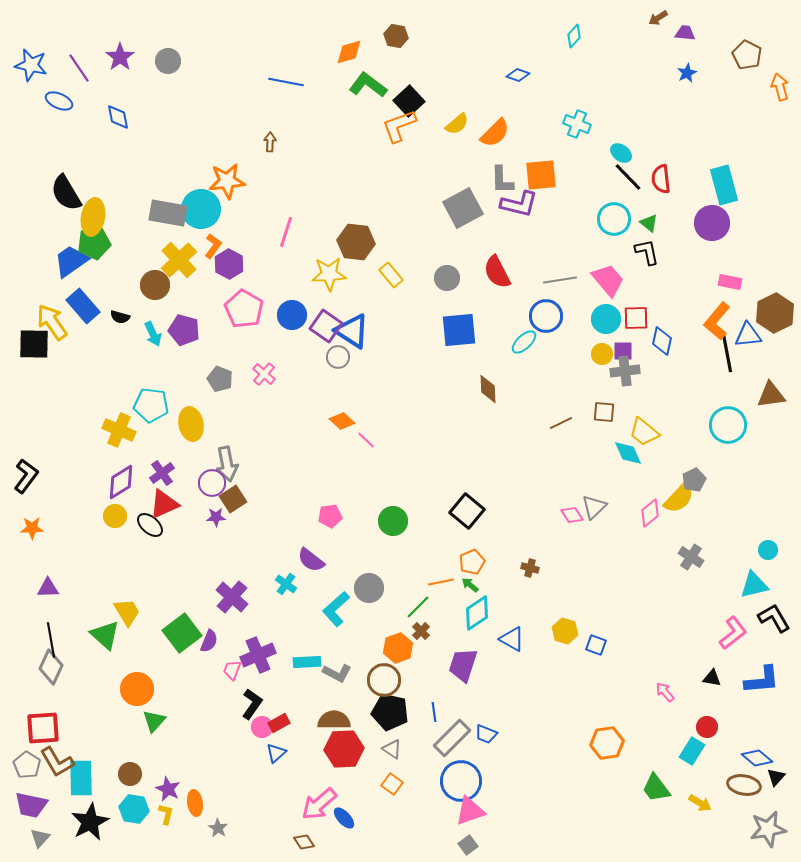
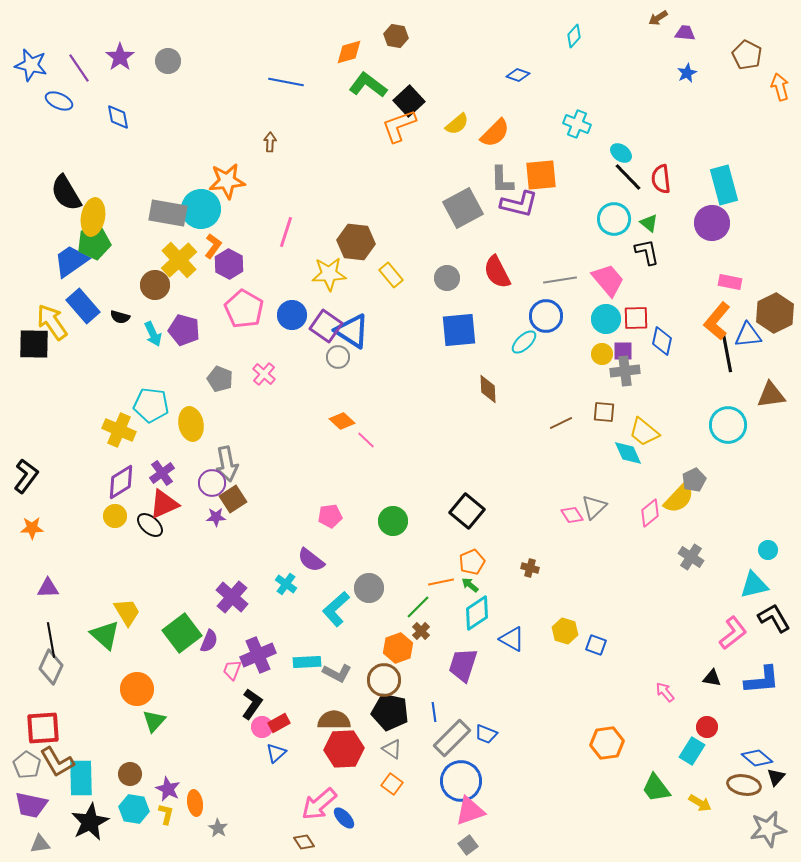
gray triangle at (40, 838): moved 6 px down; rotated 40 degrees clockwise
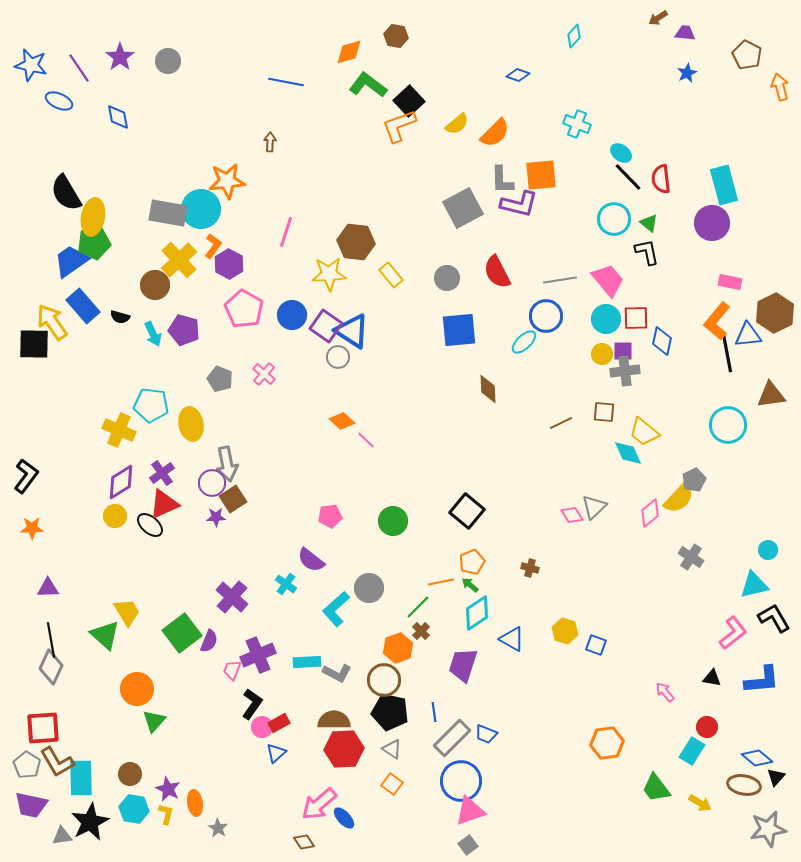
gray triangle at (40, 844): moved 22 px right, 8 px up
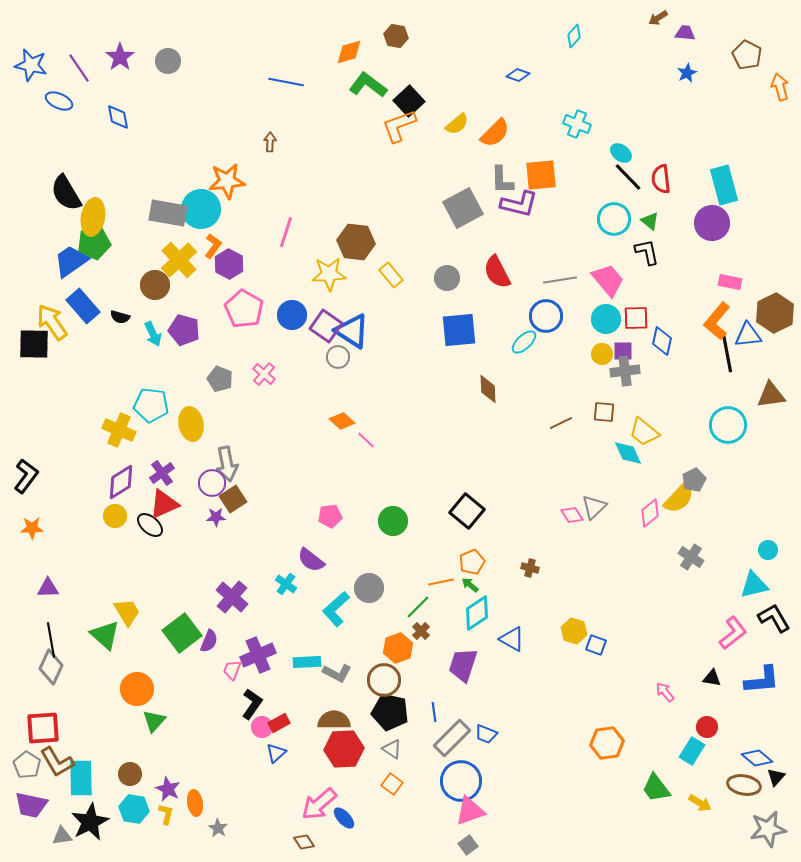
green triangle at (649, 223): moved 1 px right, 2 px up
yellow hexagon at (565, 631): moved 9 px right
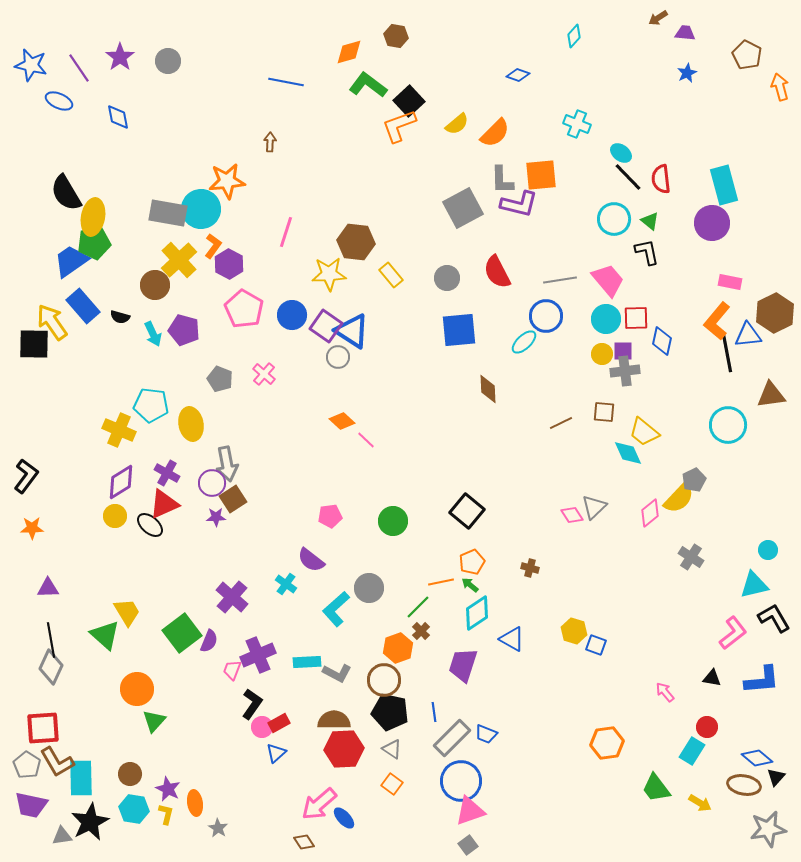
purple cross at (162, 473): moved 5 px right; rotated 25 degrees counterclockwise
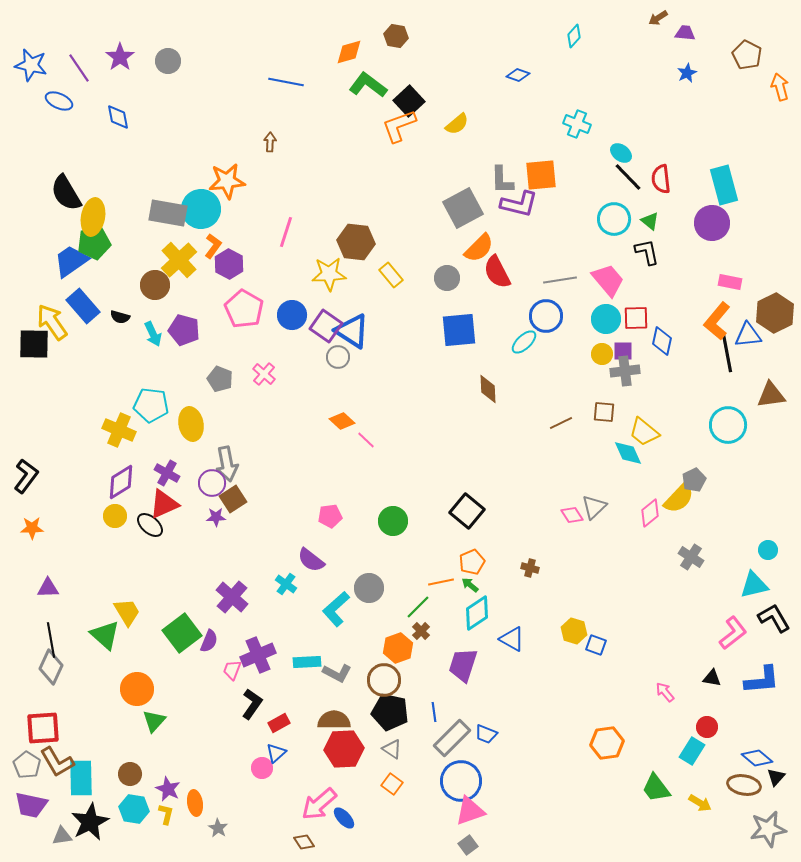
orange semicircle at (495, 133): moved 16 px left, 115 px down
pink circle at (262, 727): moved 41 px down
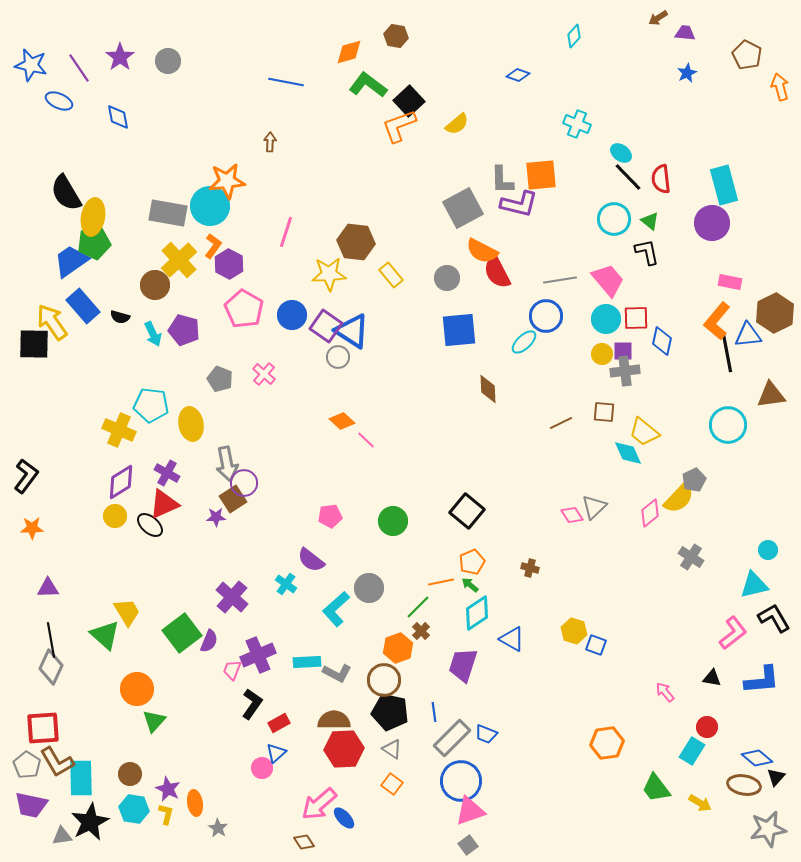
cyan circle at (201, 209): moved 9 px right, 3 px up
orange semicircle at (479, 248): moved 3 px right, 3 px down; rotated 72 degrees clockwise
purple circle at (212, 483): moved 32 px right
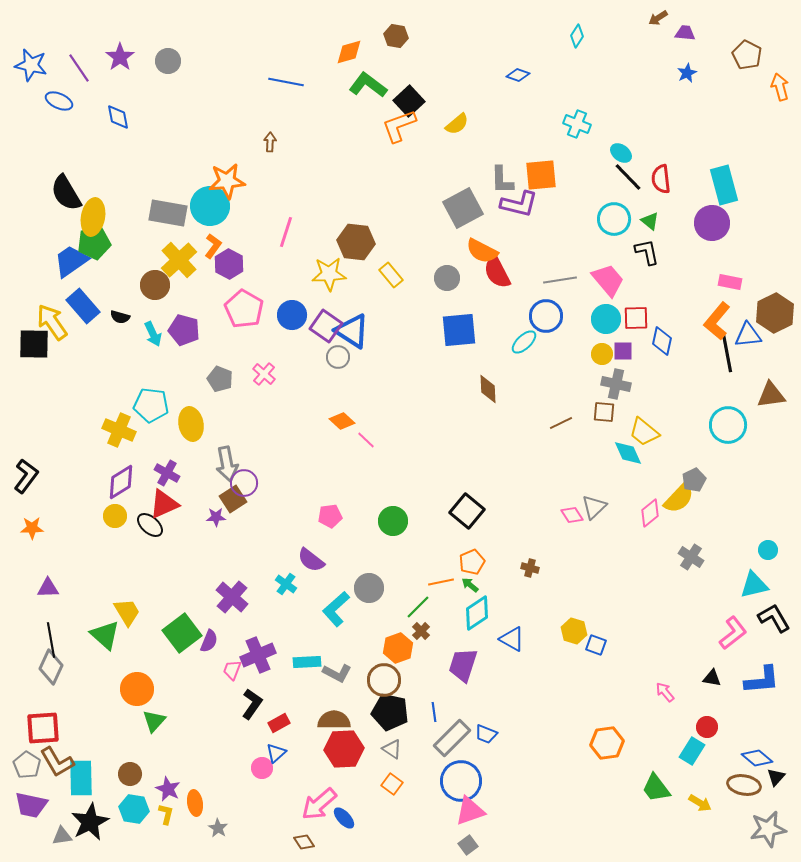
cyan diamond at (574, 36): moved 3 px right; rotated 10 degrees counterclockwise
gray cross at (625, 371): moved 9 px left, 13 px down; rotated 20 degrees clockwise
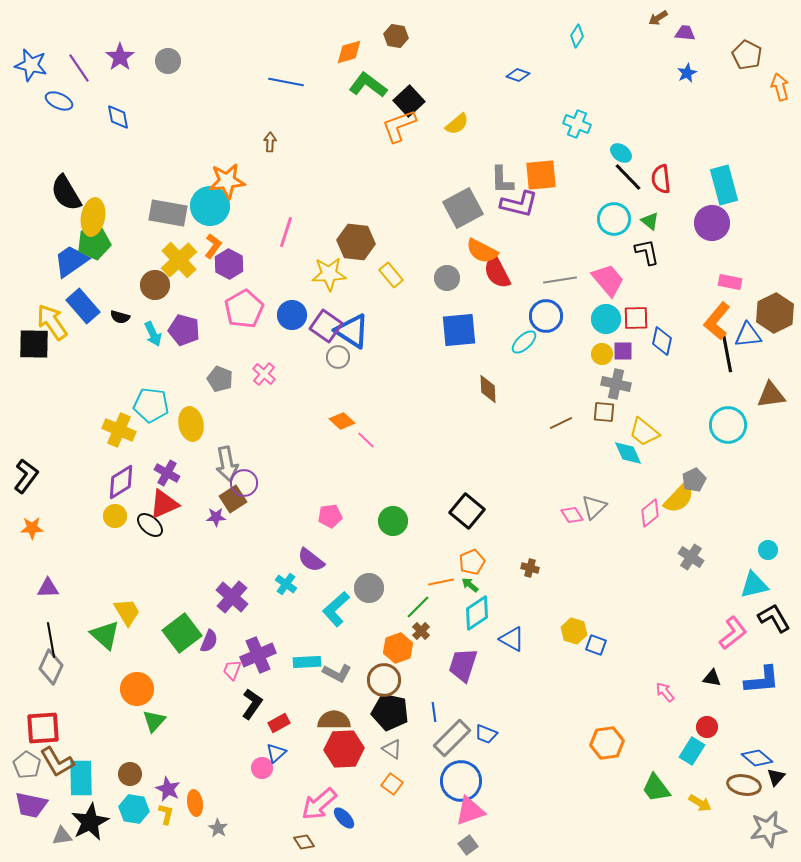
pink pentagon at (244, 309): rotated 12 degrees clockwise
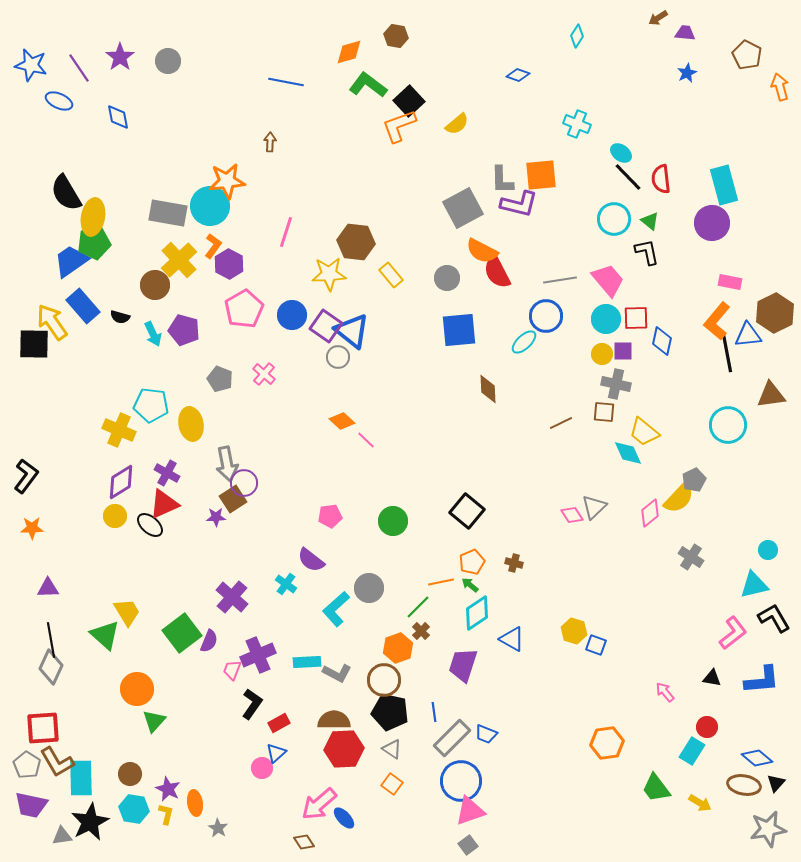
blue triangle at (352, 331): rotated 6 degrees clockwise
brown cross at (530, 568): moved 16 px left, 5 px up
black triangle at (776, 777): moved 6 px down
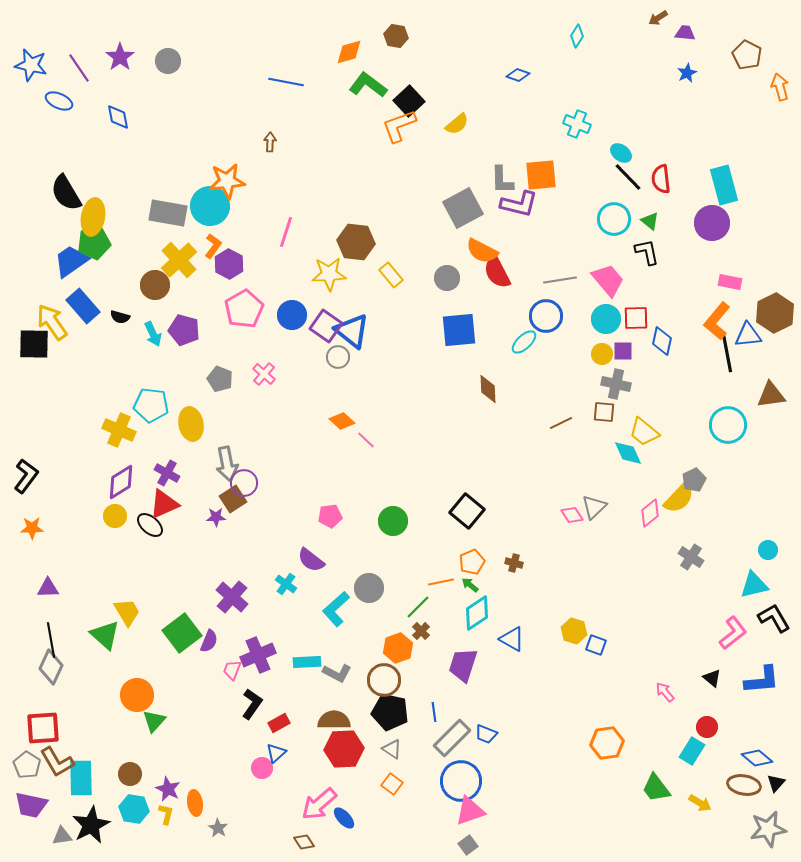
black triangle at (712, 678): rotated 30 degrees clockwise
orange circle at (137, 689): moved 6 px down
black star at (90, 822): moved 1 px right, 3 px down
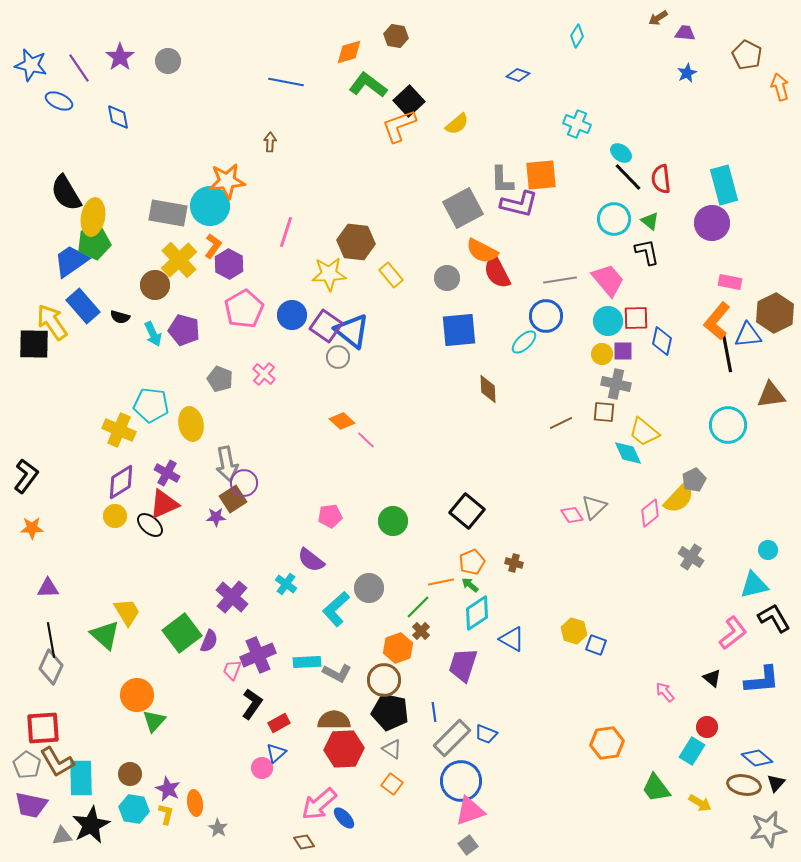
cyan circle at (606, 319): moved 2 px right, 2 px down
